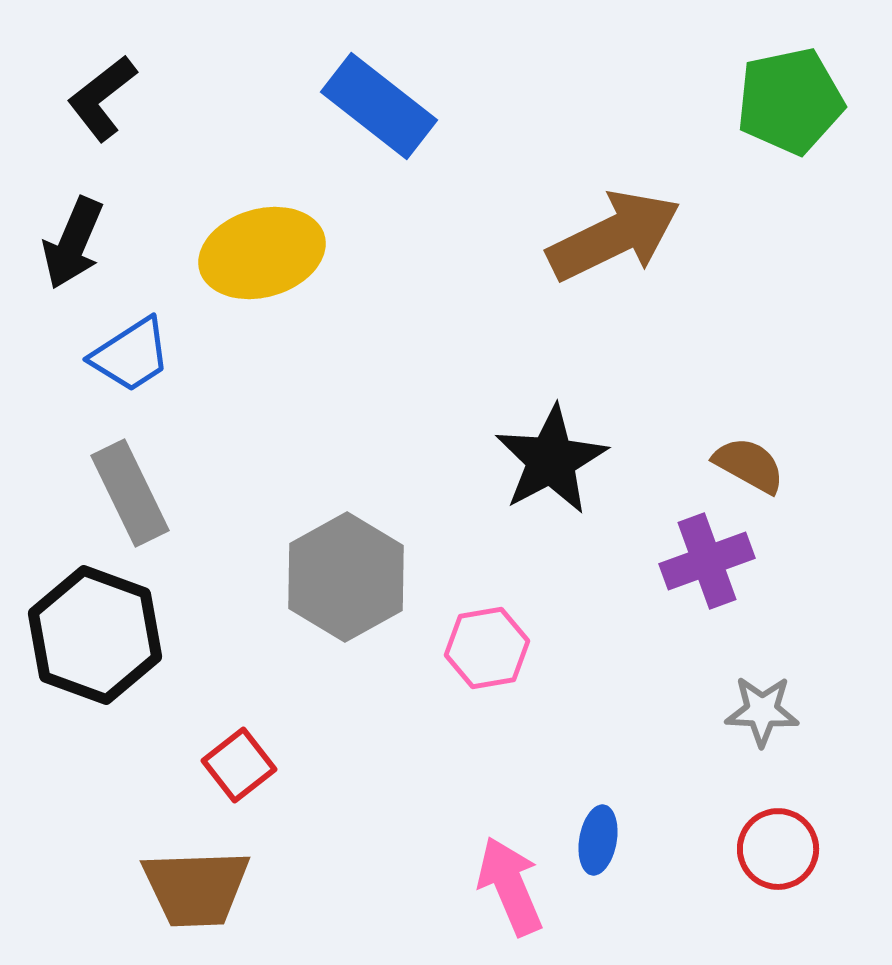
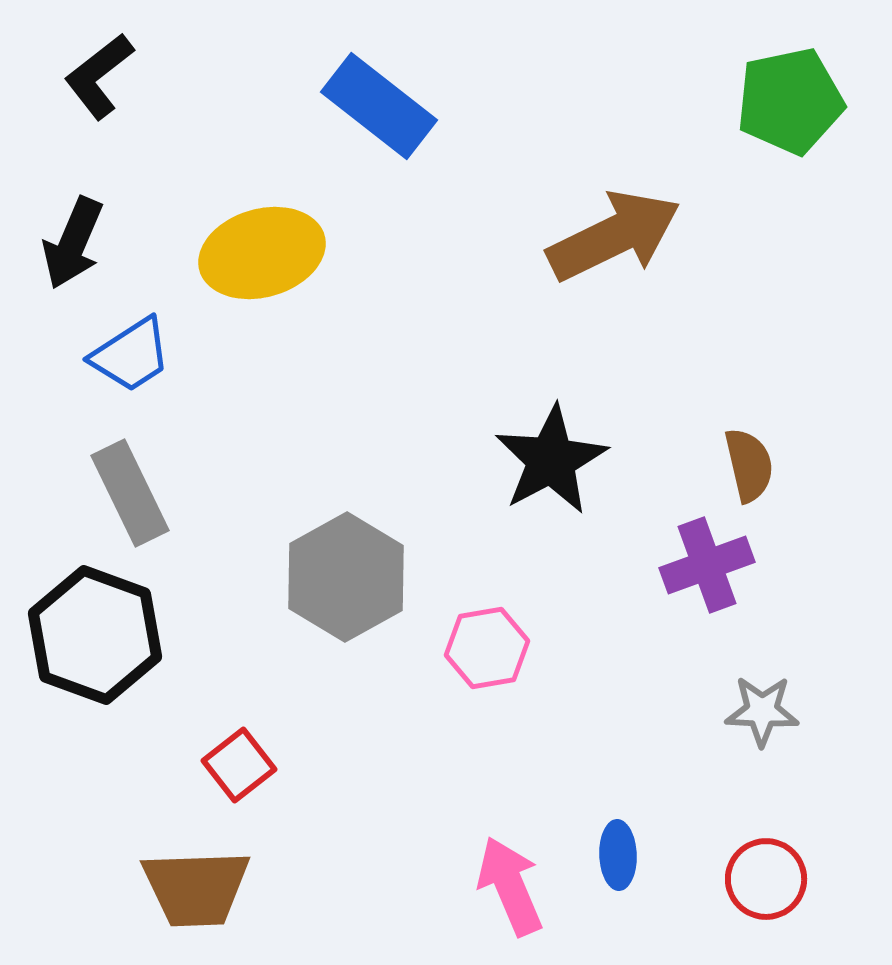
black L-shape: moved 3 px left, 22 px up
brown semicircle: rotated 48 degrees clockwise
purple cross: moved 4 px down
blue ellipse: moved 20 px right, 15 px down; rotated 12 degrees counterclockwise
red circle: moved 12 px left, 30 px down
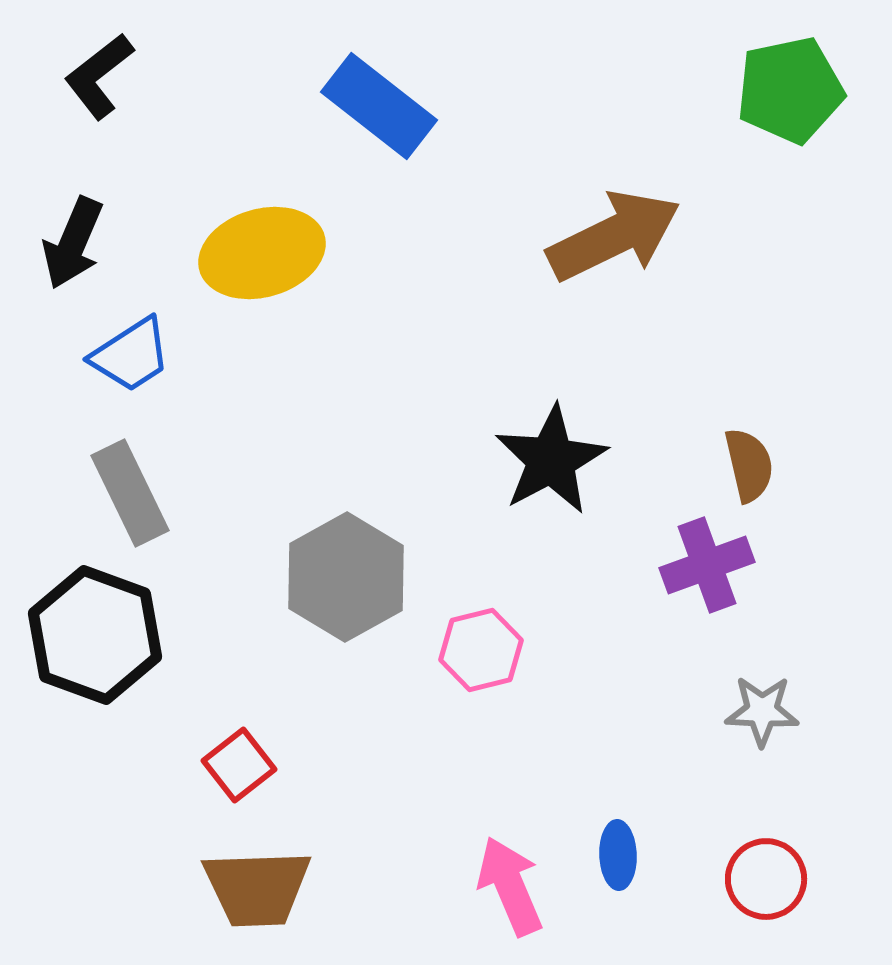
green pentagon: moved 11 px up
pink hexagon: moved 6 px left, 2 px down; rotated 4 degrees counterclockwise
brown trapezoid: moved 61 px right
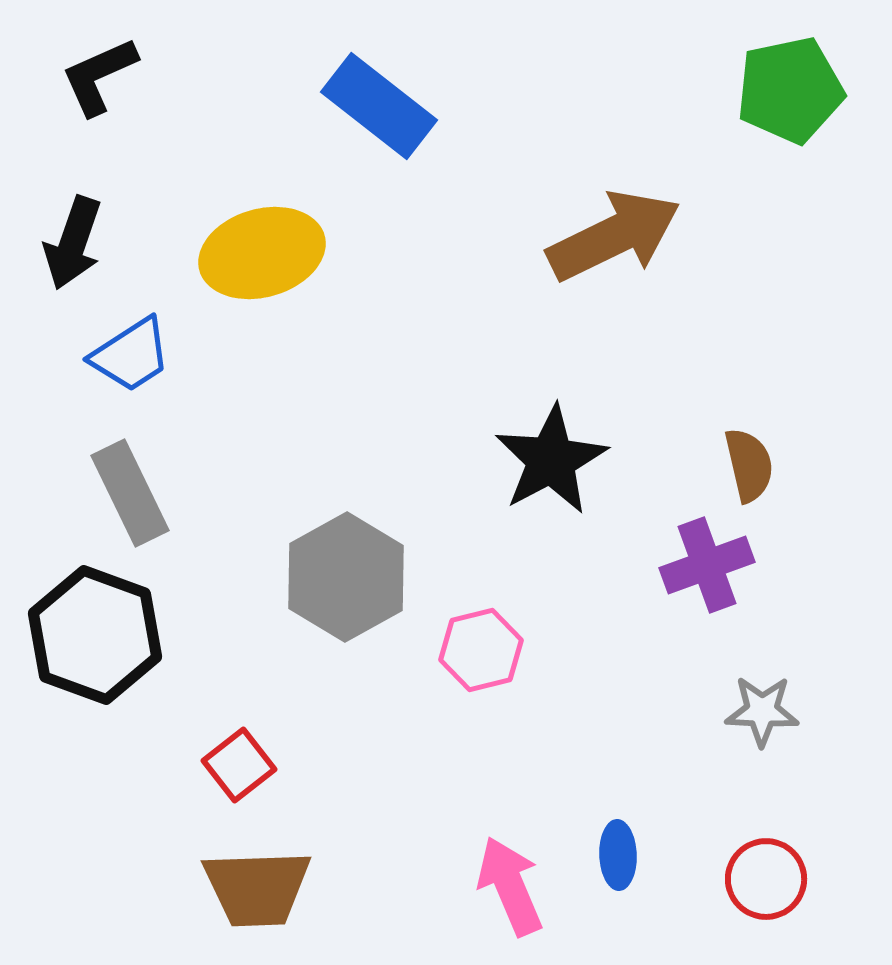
black L-shape: rotated 14 degrees clockwise
black arrow: rotated 4 degrees counterclockwise
